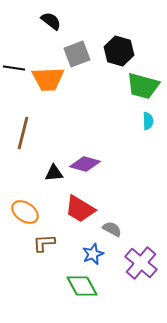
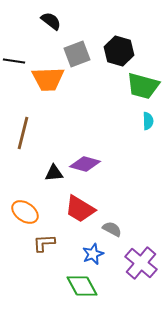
black line: moved 7 px up
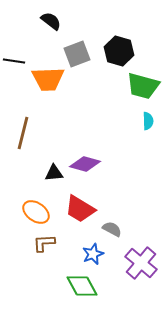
orange ellipse: moved 11 px right
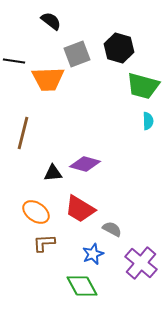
black hexagon: moved 3 px up
black triangle: moved 1 px left
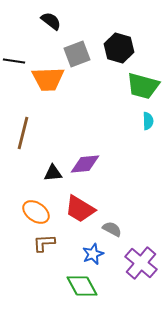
purple diamond: rotated 20 degrees counterclockwise
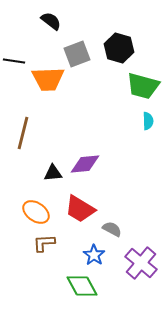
blue star: moved 1 px right, 1 px down; rotated 15 degrees counterclockwise
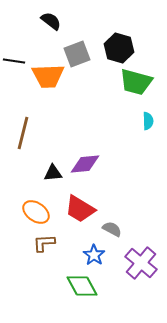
orange trapezoid: moved 3 px up
green trapezoid: moved 7 px left, 4 px up
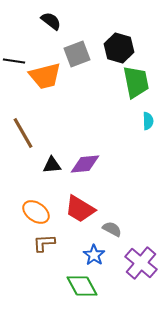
orange trapezoid: moved 3 px left; rotated 12 degrees counterclockwise
green trapezoid: rotated 116 degrees counterclockwise
brown line: rotated 44 degrees counterclockwise
black triangle: moved 1 px left, 8 px up
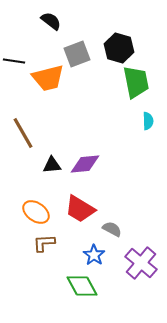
orange trapezoid: moved 3 px right, 2 px down
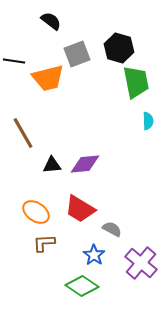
green diamond: rotated 28 degrees counterclockwise
